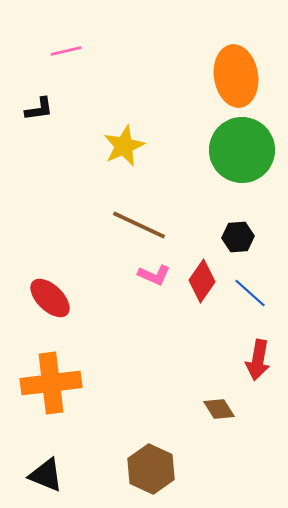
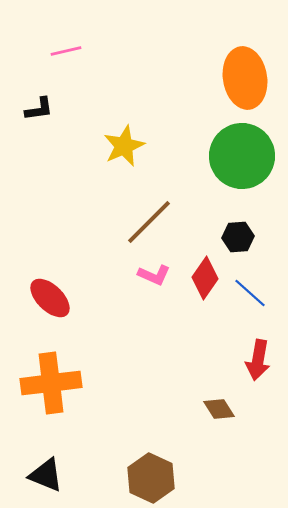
orange ellipse: moved 9 px right, 2 px down
green circle: moved 6 px down
brown line: moved 10 px right, 3 px up; rotated 70 degrees counterclockwise
red diamond: moved 3 px right, 3 px up
brown hexagon: moved 9 px down
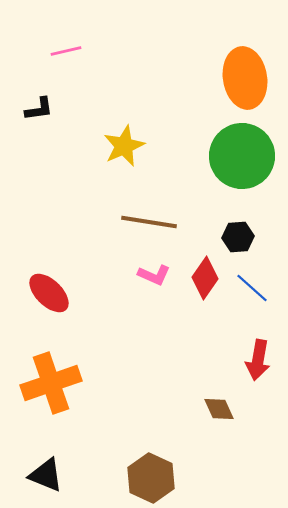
brown line: rotated 54 degrees clockwise
blue line: moved 2 px right, 5 px up
red ellipse: moved 1 px left, 5 px up
orange cross: rotated 12 degrees counterclockwise
brown diamond: rotated 8 degrees clockwise
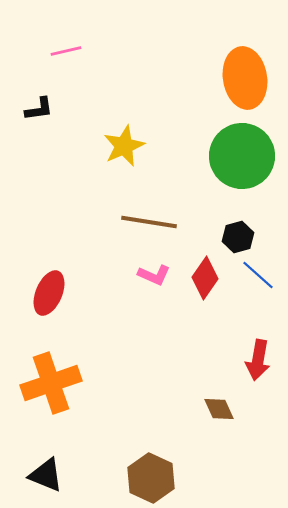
black hexagon: rotated 12 degrees counterclockwise
blue line: moved 6 px right, 13 px up
red ellipse: rotated 69 degrees clockwise
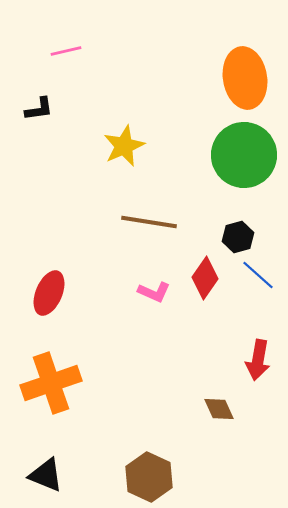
green circle: moved 2 px right, 1 px up
pink L-shape: moved 17 px down
brown hexagon: moved 2 px left, 1 px up
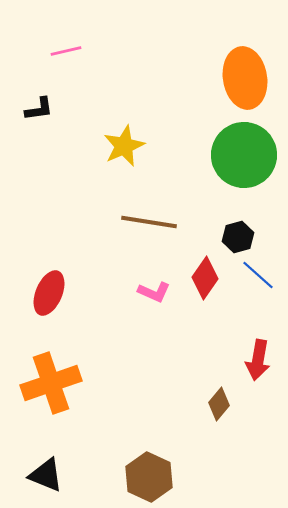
brown diamond: moved 5 px up; rotated 64 degrees clockwise
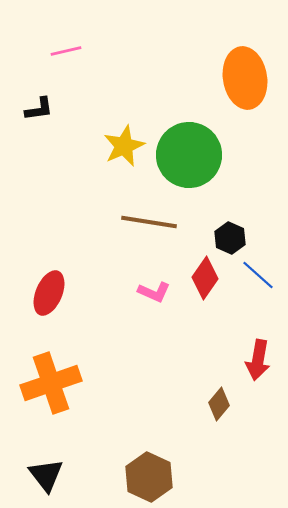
green circle: moved 55 px left
black hexagon: moved 8 px left, 1 px down; rotated 20 degrees counterclockwise
black triangle: rotated 30 degrees clockwise
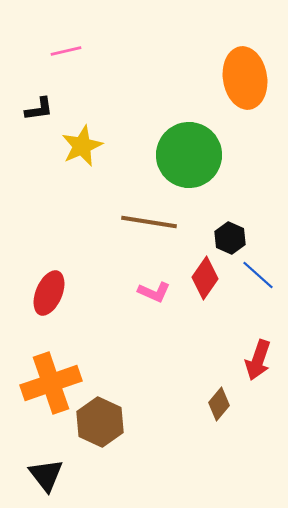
yellow star: moved 42 px left
red arrow: rotated 9 degrees clockwise
brown hexagon: moved 49 px left, 55 px up
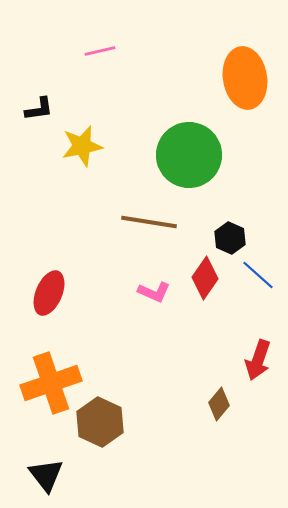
pink line: moved 34 px right
yellow star: rotated 12 degrees clockwise
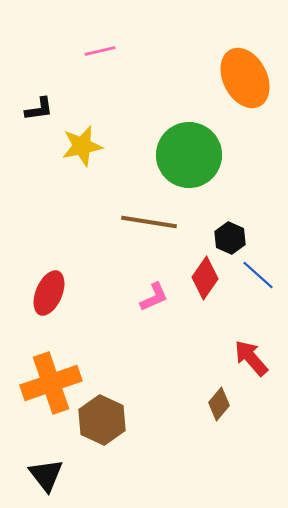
orange ellipse: rotated 18 degrees counterclockwise
pink L-shape: moved 5 px down; rotated 48 degrees counterclockwise
red arrow: moved 7 px left, 2 px up; rotated 120 degrees clockwise
brown hexagon: moved 2 px right, 2 px up
